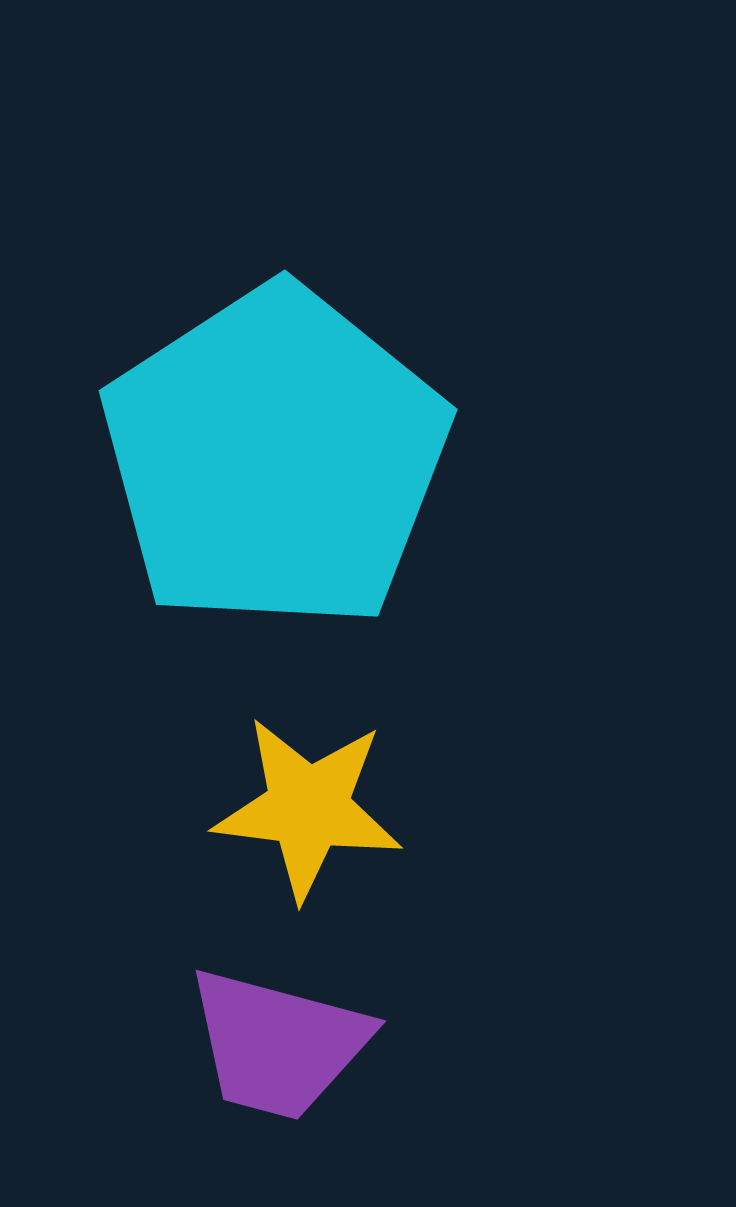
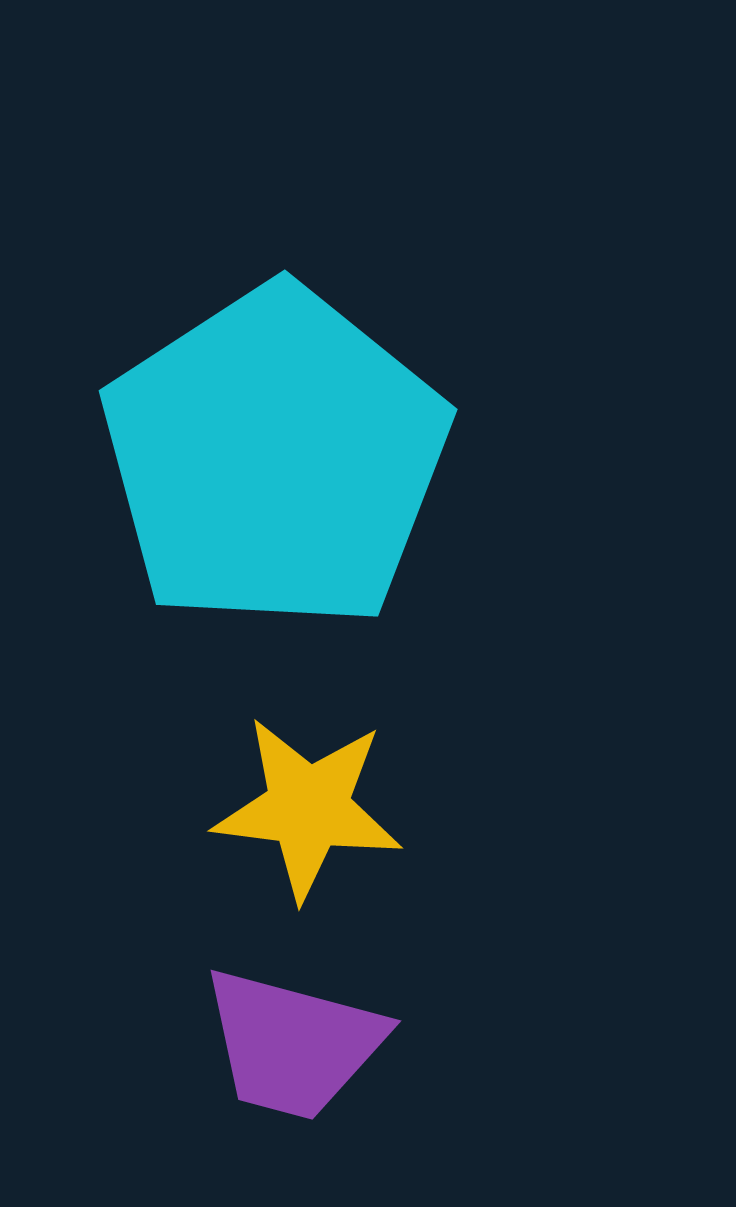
purple trapezoid: moved 15 px right
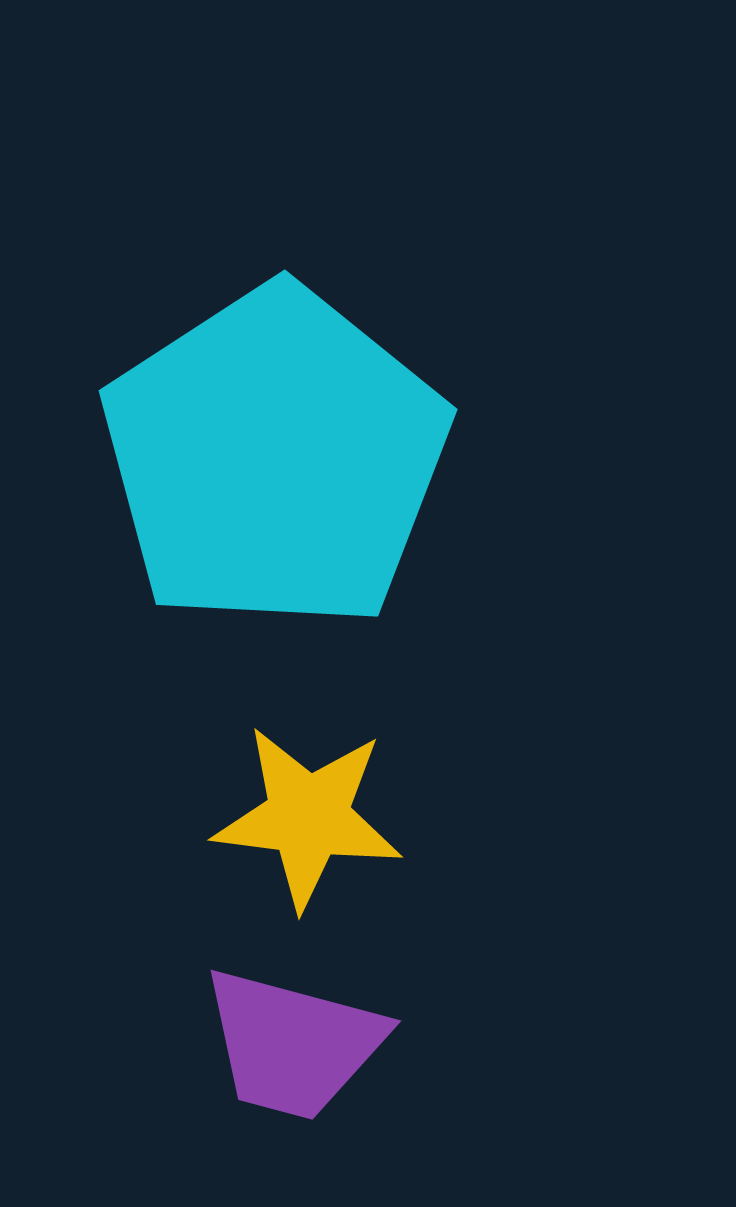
yellow star: moved 9 px down
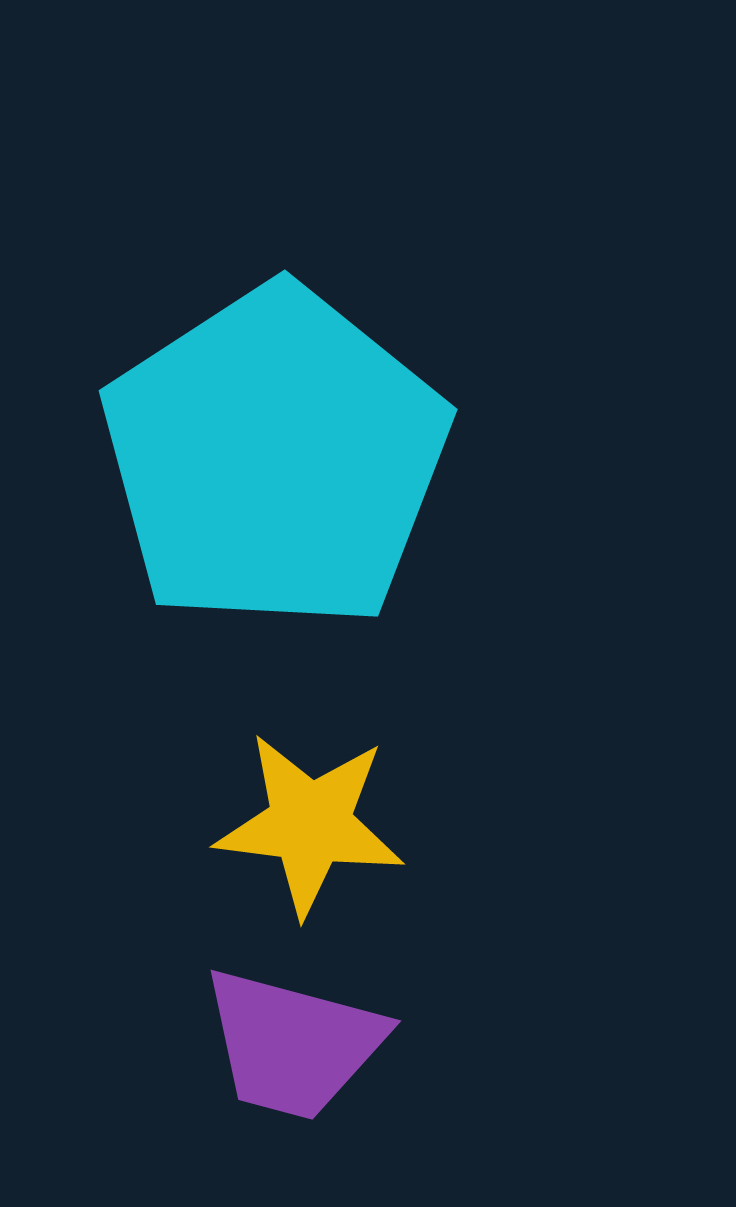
yellow star: moved 2 px right, 7 px down
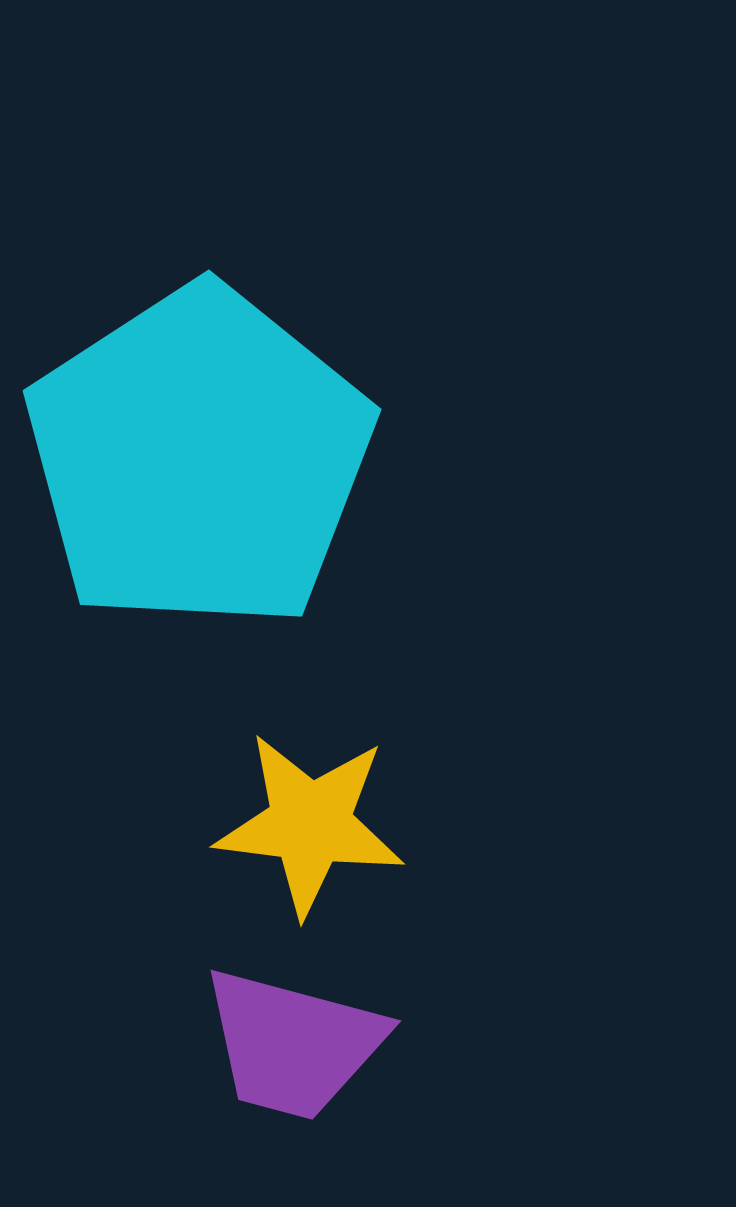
cyan pentagon: moved 76 px left
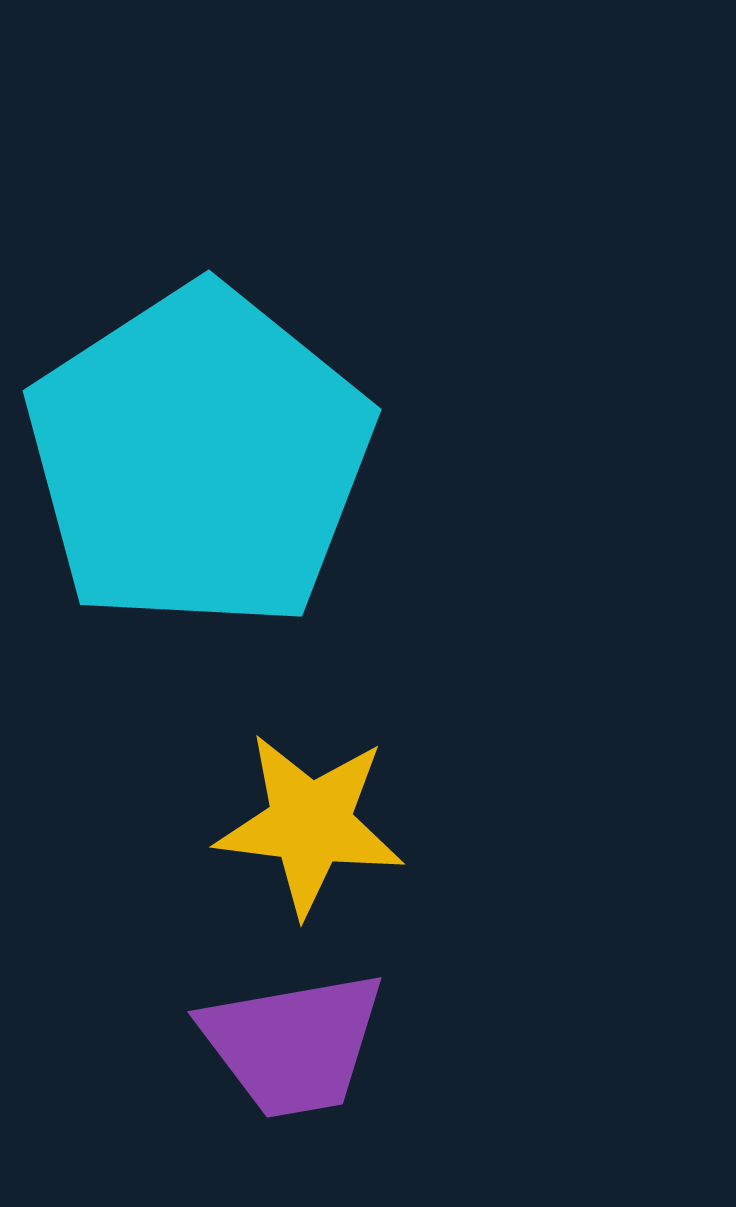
purple trapezoid: rotated 25 degrees counterclockwise
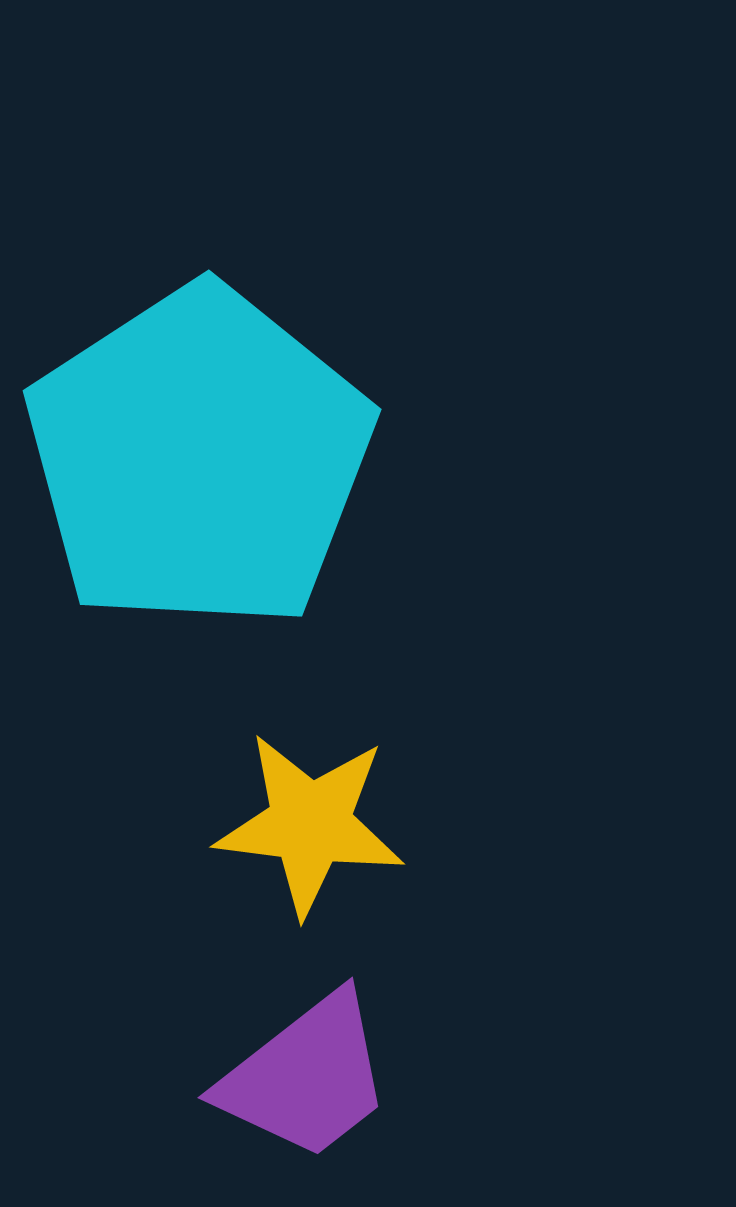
purple trapezoid: moved 13 px right, 33 px down; rotated 28 degrees counterclockwise
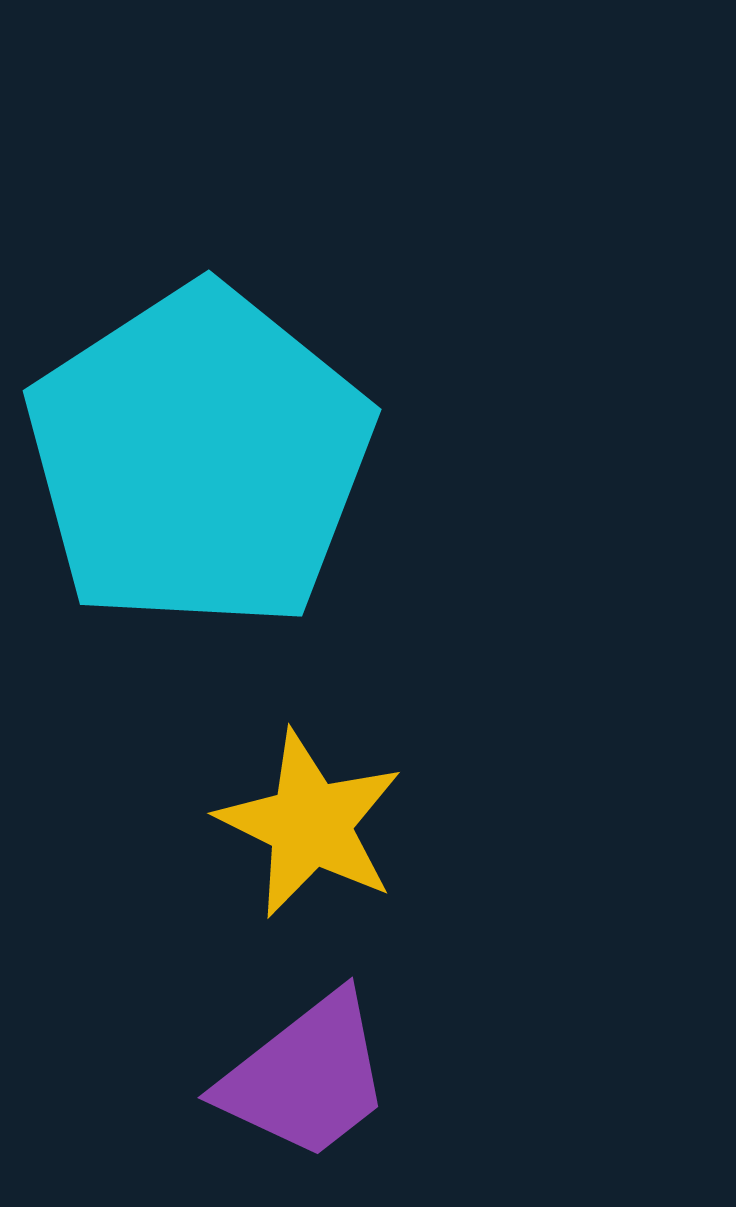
yellow star: rotated 19 degrees clockwise
